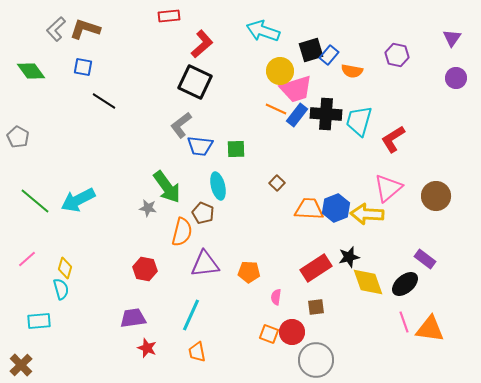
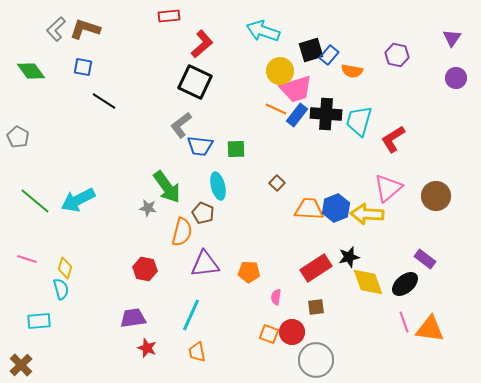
pink line at (27, 259): rotated 60 degrees clockwise
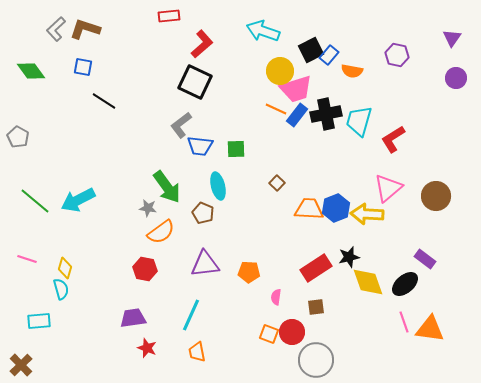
black square at (311, 50): rotated 10 degrees counterclockwise
black cross at (326, 114): rotated 16 degrees counterclockwise
orange semicircle at (182, 232): moved 21 px left; rotated 40 degrees clockwise
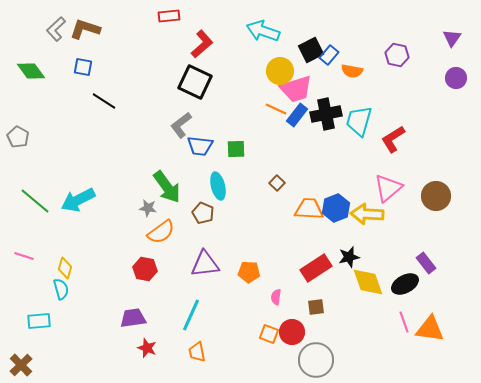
pink line at (27, 259): moved 3 px left, 3 px up
purple rectangle at (425, 259): moved 1 px right, 4 px down; rotated 15 degrees clockwise
black ellipse at (405, 284): rotated 12 degrees clockwise
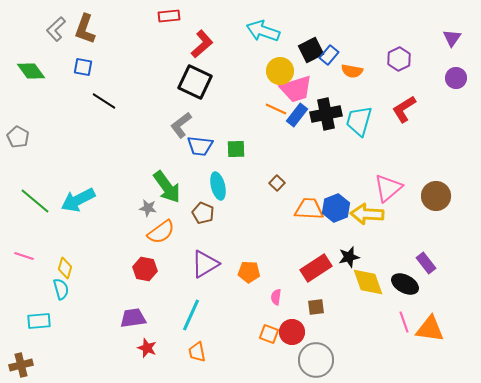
brown L-shape at (85, 29): rotated 88 degrees counterclockwise
purple hexagon at (397, 55): moved 2 px right, 4 px down; rotated 20 degrees clockwise
red L-shape at (393, 139): moved 11 px right, 30 px up
purple triangle at (205, 264): rotated 24 degrees counterclockwise
black ellipse at (405, 284): rotated 56 degrees clockwise
brown cross at (21, 365): rotated 30 degrees clockwise
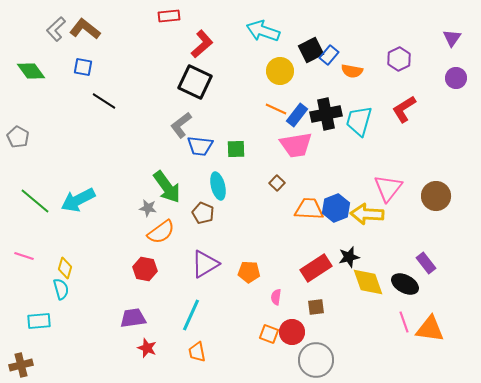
brown L-shape at (85, 29): rotated 108 degrees clockwise
pink trapezoid at (296, 89): moved 56 px down; rotated 8 degrees clockwise
pink triangle at (388, 188): rotated 12 degrees counterclockwise
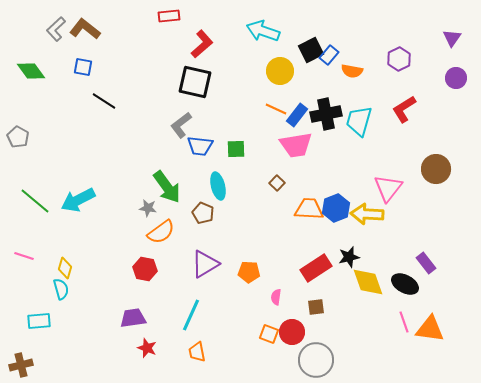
black square at (195, 82): rotated 12 degrees counterclockwise
brown circle at (436, 196): moved 27 px up
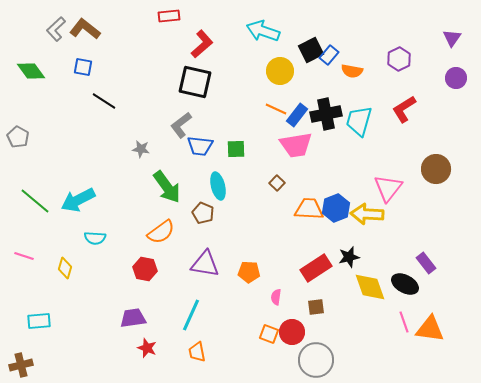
gray star at (148, 208): moved 7 px left, 59 px up
purple triangle at (205, 264): rotated 40 degrees clockwise
yellow diamond at (368, 282): moved 2 px right, 5 px down
cyan semicircle at (61, 289): moved 34 px right, 51 px up; rotated 110 degrees clockwise
